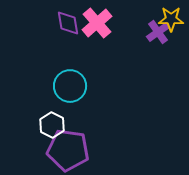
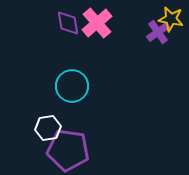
yellow star: rotated 10 degrees clockwise
cyan circle: moved 2 px right
white hexagon: moved 4 px left, 3 px down; rotated 25 degrees clockwise
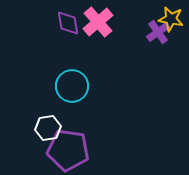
pink cross: moved 1 px right, 1 px up
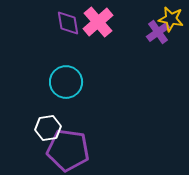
cyan circle: moved 6 px left, 4 px up
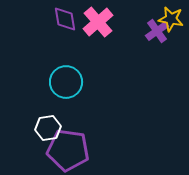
purple diamond: moved 3 px left, 4 px up
purple cross: moved 1 px left, 1 px up
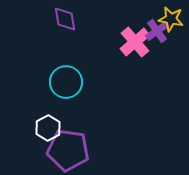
pink cross: moved 37 px right, 20 px down
white hexagon: rotated 20 degrees counterclockwise
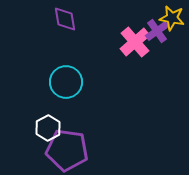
yellow star: moved 1 px right, 1 px up
purple pentagon: moved 1 px left
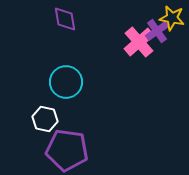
pink cross: moved 4 px right
white hexagon: moved 3 px left, 9 px up; rotated 20 degrees counterclockwise
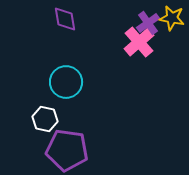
purple cross: moved 9 px left, 8 px up
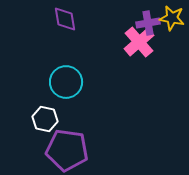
purple cross: rotated 25 degrees clockwise
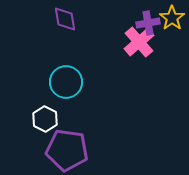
yellow star: rotated 25 degrees clockwise
white hexagon: rotated 15 degrees clockwise
